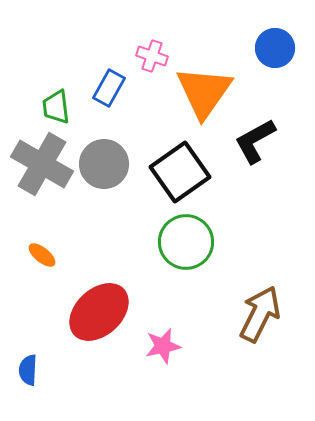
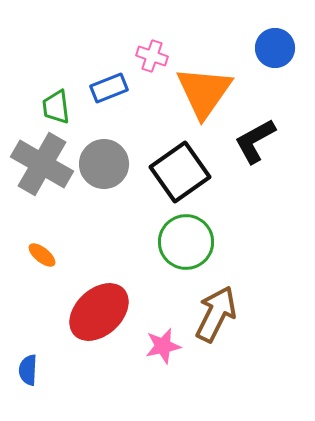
blue rectangle: rotated 39 degrees clockwise
brown arrow: moved 44 px left
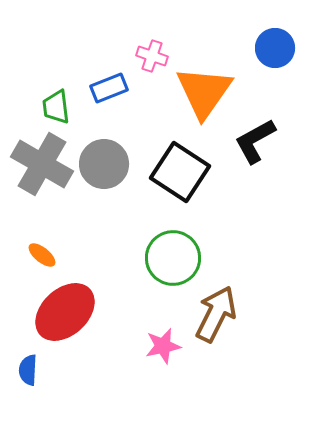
black square: rotated 22 degrees counterclockwise
green circle: moved 13 px left, 16 px down
red ellipse: moved 34 px left
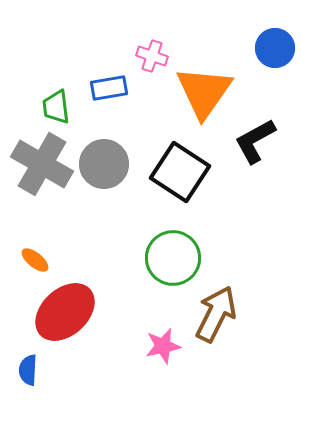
blue rectangle: rotated 12 degrees clockwise
orange ellipse: moved 7 px left, 5 px down
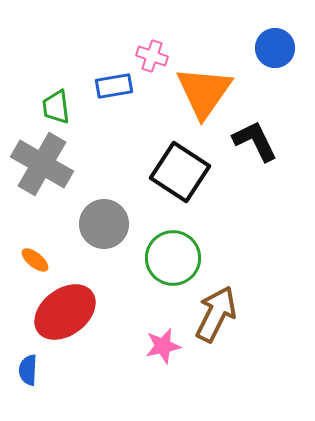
blue rectangle: moved 5 px right, 2 px up
black L-shape: rotated 93 degrees clockwise
gray circle: moved 60 px down
red ellipse: rotated 6 degrees clockwise
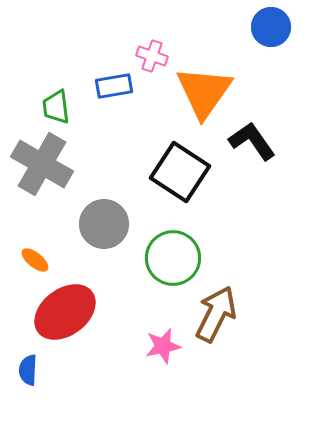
blue circle: moved 4 px left, 21 px up
black L-shape: moved 3 px left; rotated 9 degrees counterclockwise
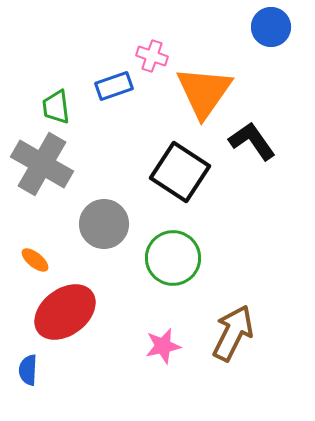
blue rectangle: rotated 9 degrees counterclockwise
brown arrow: moved 17 px right, 19 px down
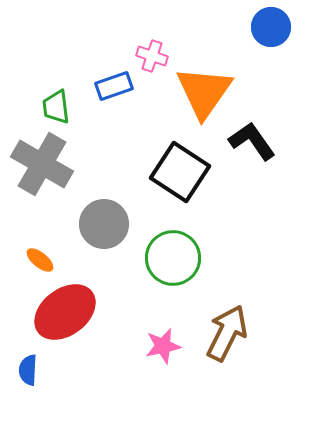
orange ellipse: moved 5 px right
brown arrow: moved 6 px left
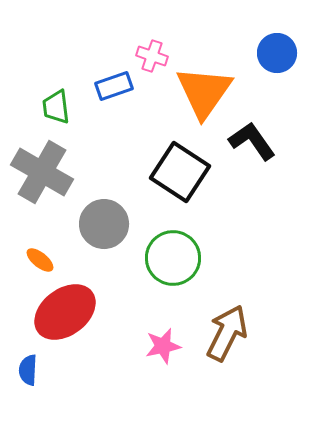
blue circle: moved 6 px right, 26 px down
gray cross: moved 8 px down
